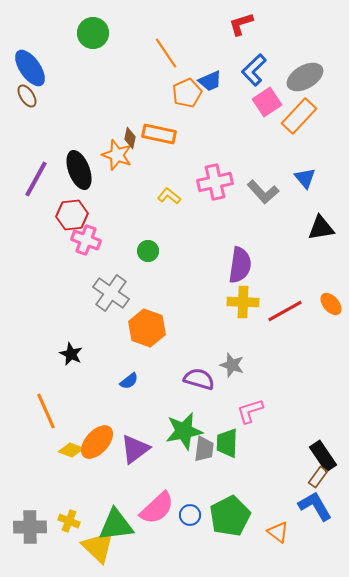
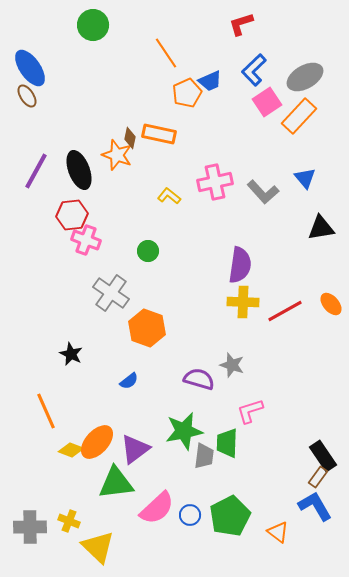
green circle at (93, 33): moved 8 px up
purple line at (36, 179): moved 8 px up
gray trapezoid at (204, 449): moved 7 px down
green triangle at (116, 525): moved 42 px up
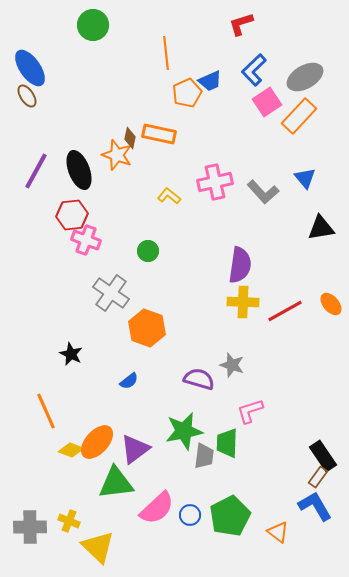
orange line at (166, 53): rotated 28 degrees clockwise
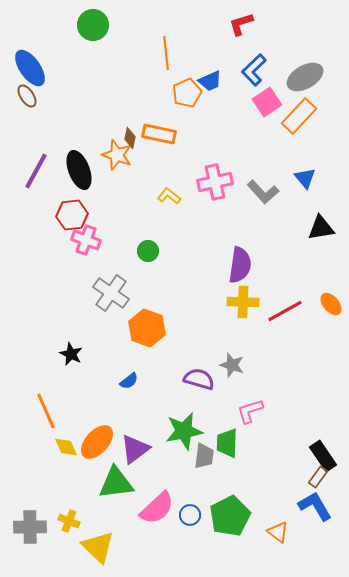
yellow diamond at (71, 450): moved 5 px left, 3 px up; rotated 45 degrees clockwise
